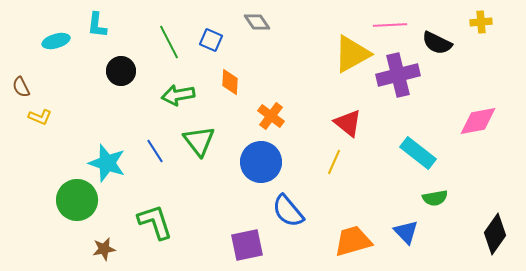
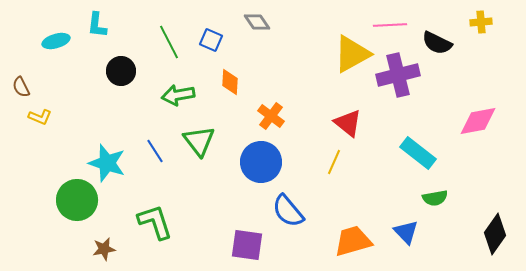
purple square: rotated 20 degrees clockwise
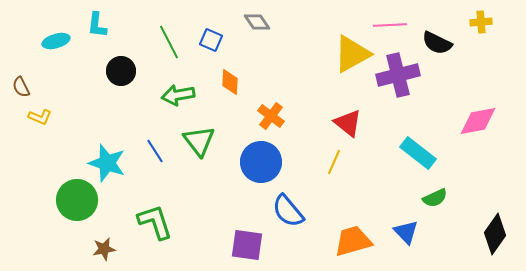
green semicircle: rotated 15 degrees counterclockwise
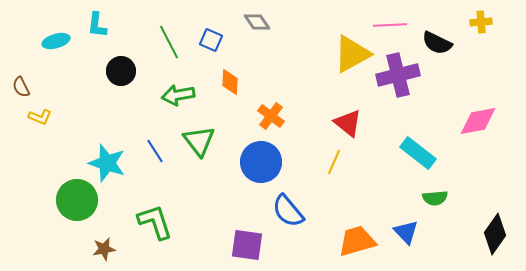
green semicircle: rotated 20 degrees clockwise
orange trapezoid: moved 4 px right
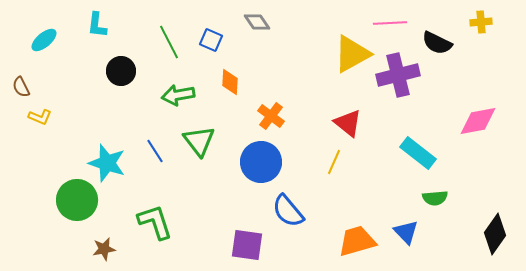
pink line: moved 2 px up
cyan ellipse: moved 12 px left, 1 px up; rotated 24 degrees counterclockwise
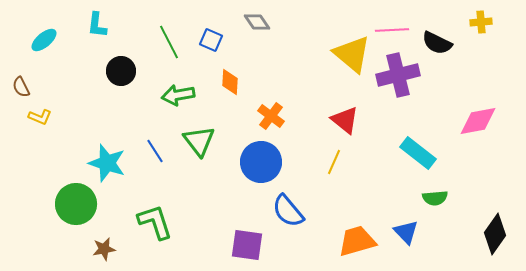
pink line: moved 2 px right, 7 px down
yellow triangle: rotated 51 degrees counterclockwise
red triangle: moved 3 px left, 3 px up
green circle: moved 1 px left, 4 px down
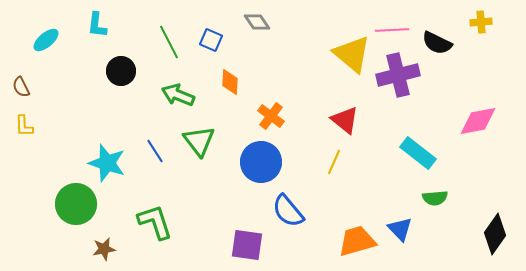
cyan ellipse: moved 2 px right
green arrow: rotated 32 degrees clockwise
yellow L-shape: moved 16 px left, 9 px down; rotated 65 degrees clockwise
blue triangle: moved 6 px left, 3 px up
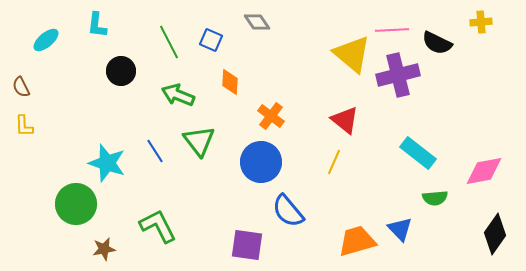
pink diamond: moved 6 px right, 50 px down
green L-shape: moved 3 px right, 4 px down; rotated 9 degrees counterclockwise
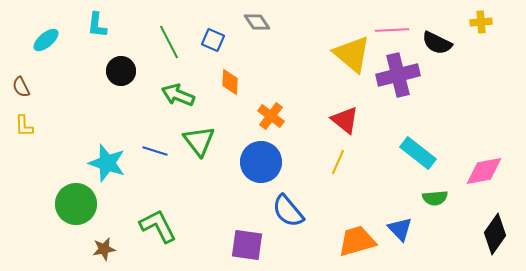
blue square: moved 2 px right
blue line: rotated 40 degrees counterclockwise
yellow line: moved 4 px right
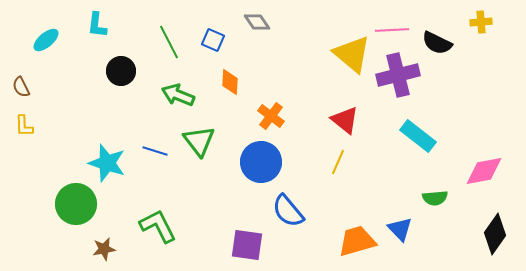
cyan rectangle: moved 17 px up
